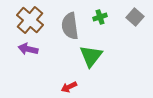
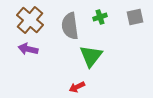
gray square: rotated 36 degrees clockwise
red arrow: moved 8 px right
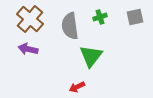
brown cross: moved 1 px up
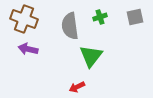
brown cross: moved 6 px left; rotated 20 degrees counterclockwise
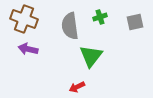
gray square: moved 5 px down
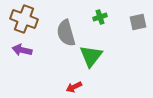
gray square: moved 3 px right
gray semicircle: moved 4 px left, 7 px down; rotated 8 degrees counterclockwise
purple arrow: moved 6 px left, 1 px down
red arrow: moved 3 px left
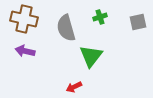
brown cross: rotated 8 degrees counterclockwise
gray semicircle: moved 5 px up
purple arrow: moved 3 px right, 1 px down
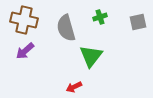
brown cross: moved 1 px down
purple arrow: rotated 54 degrees counterclockwise
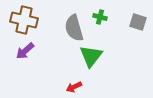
green cross: rotated 32 degrees clockwise
gray square: rotated 30 degrees clockwise
gray semicircle: moved 8 px right
